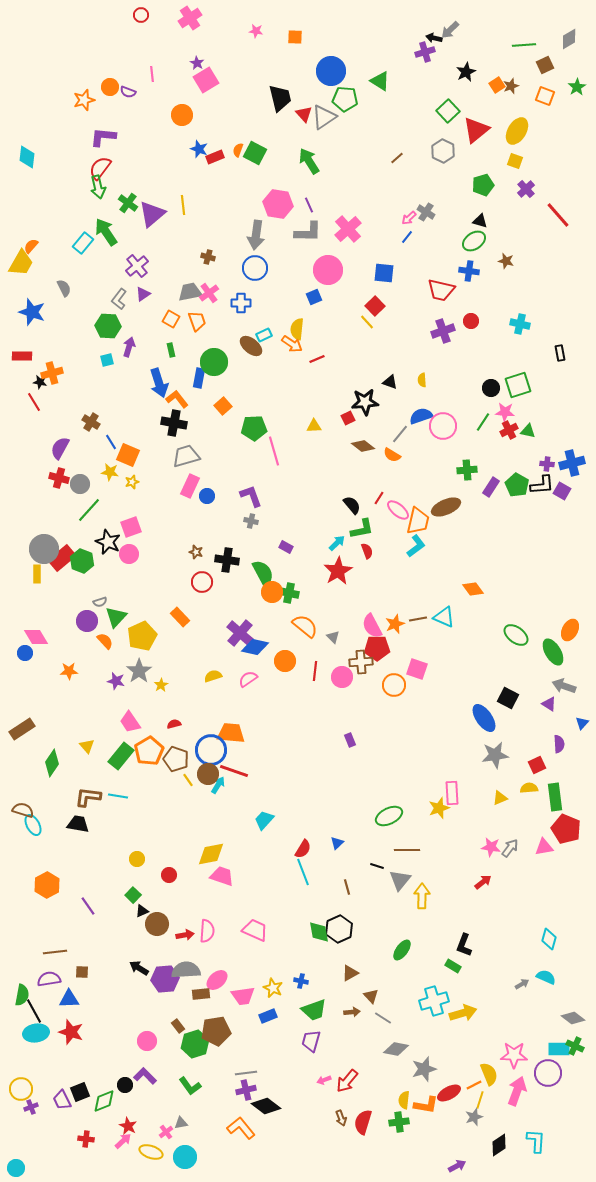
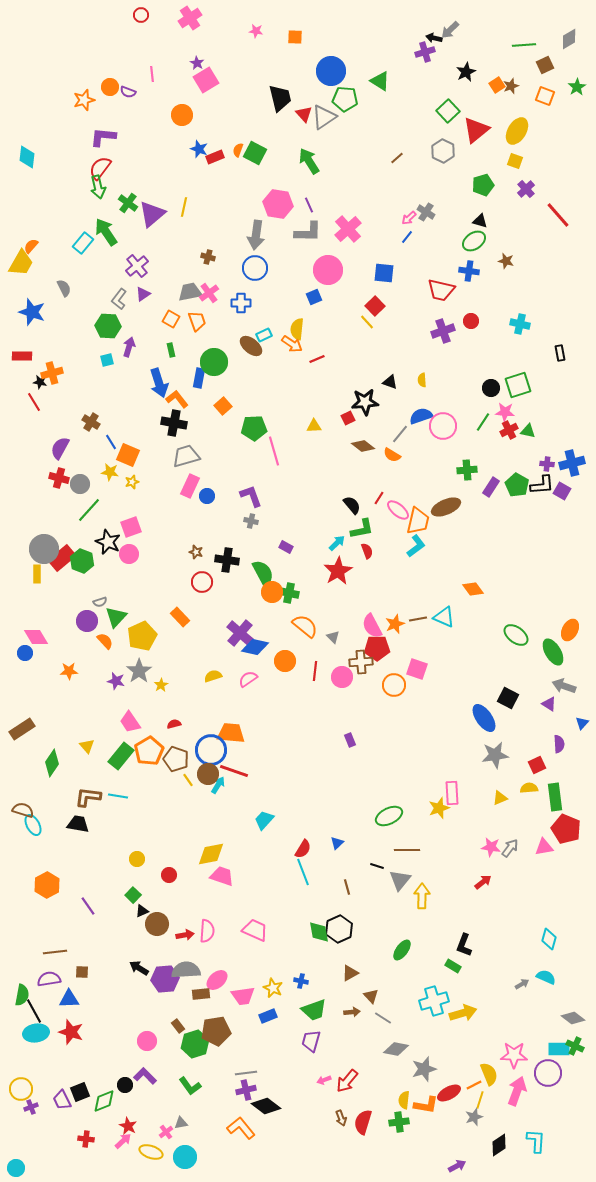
yellow line at (183, 205): moved 1 px right, 2 px down; rotated 18 degrees clockwise
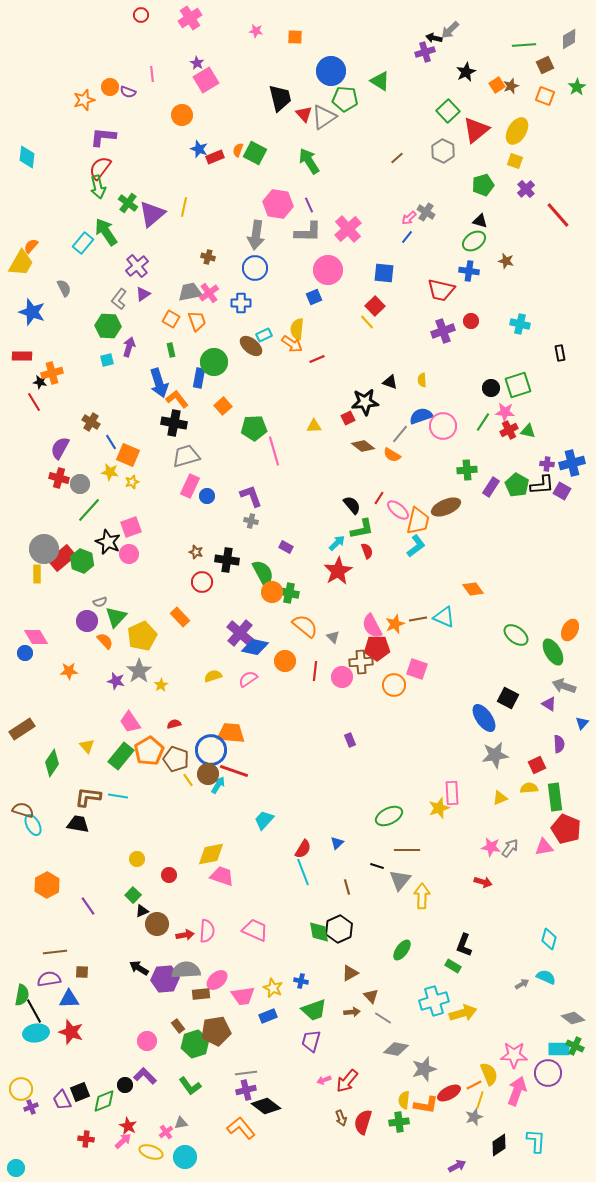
red arrow at (483, 882): rotated 54 degrees clockwise
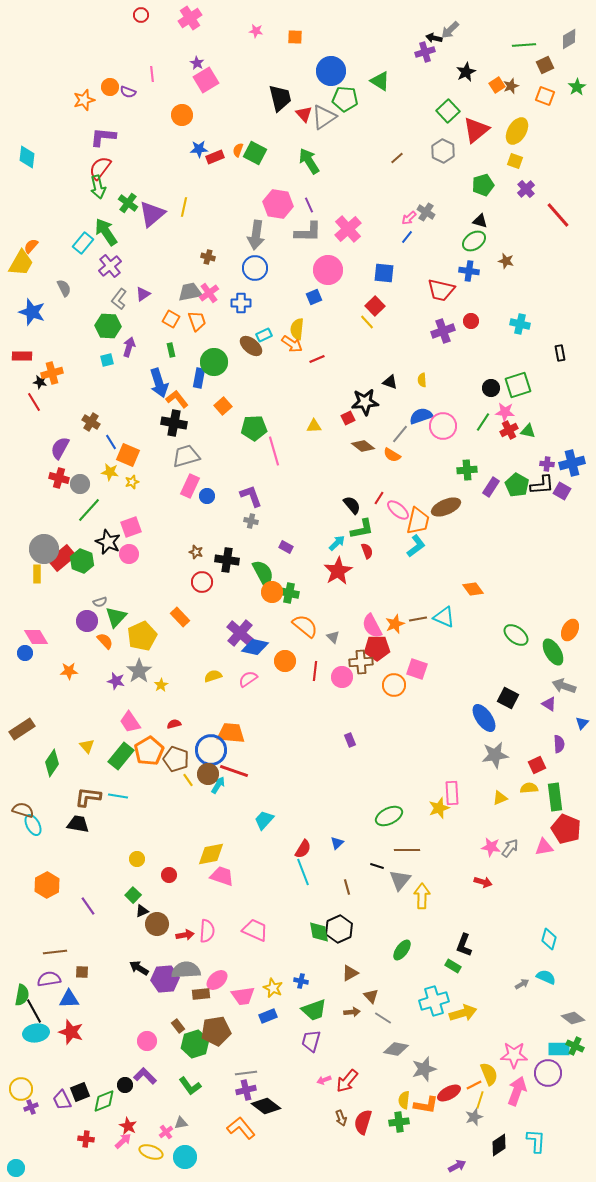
blue star at (199, 149): rotated 24 degrees counterclockwise
purple cross at (137, 266): moved 27 px left
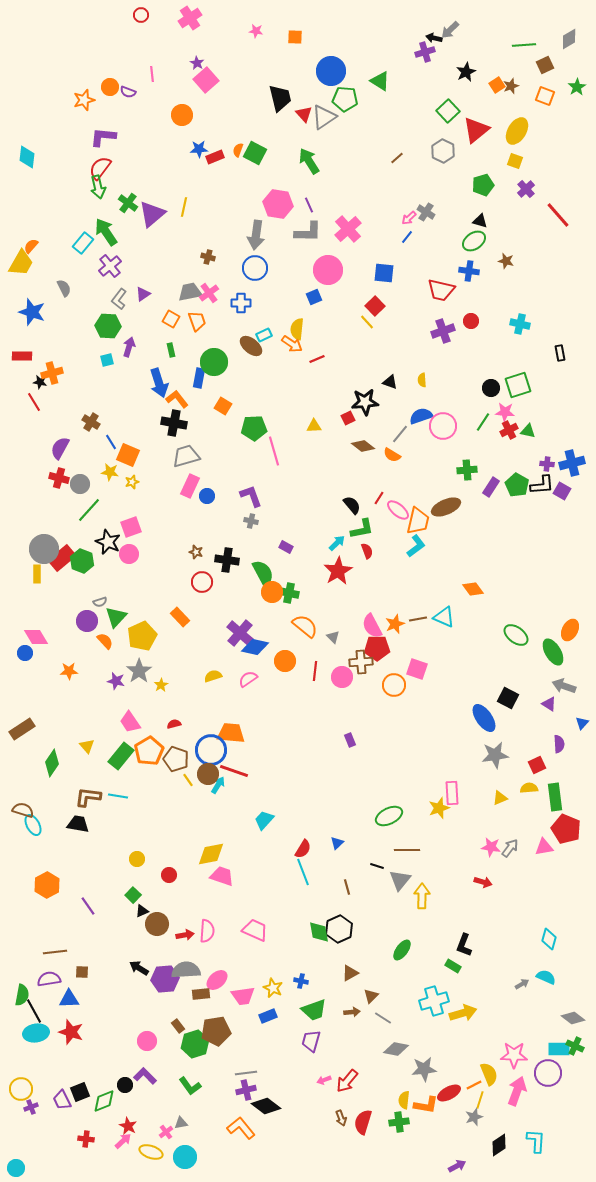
pink square at (206, 80): rotated 10 degrees counterclockwise
orange square at (223, 406): rotated 18 degrees counterclockwise
brown triangle at (371, 996): rotated 28 degrees clockwise
gray star at (424, 1069): rotated 10 degrees clockwise
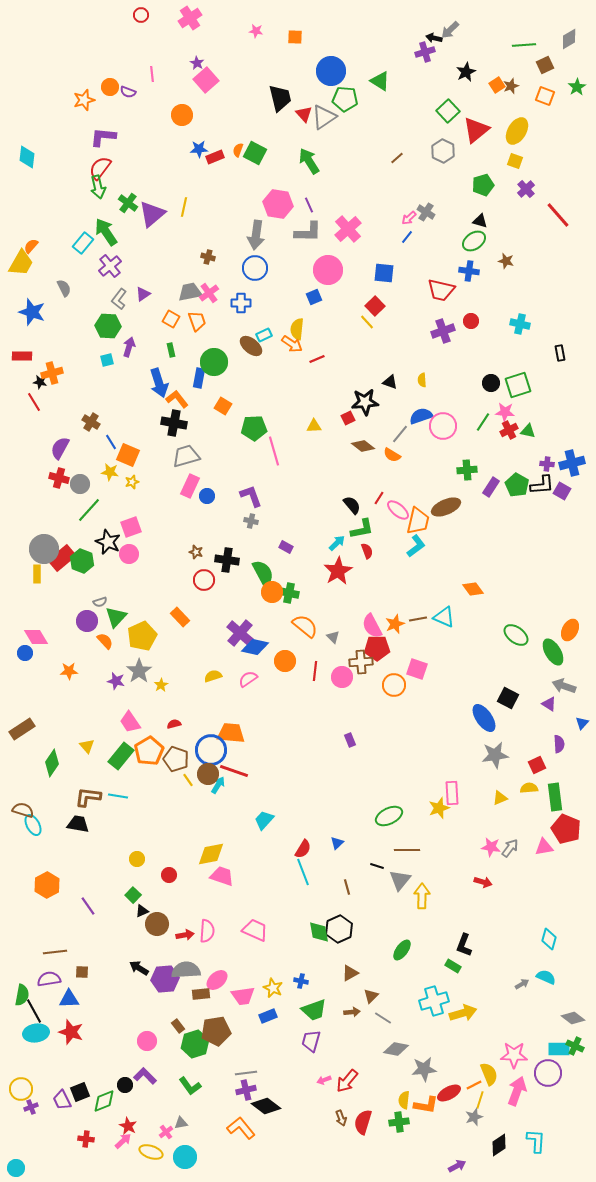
black circle at (491, 388): moved 5 px up
red circle at (202, 582): moved 2 px right, 2 px up
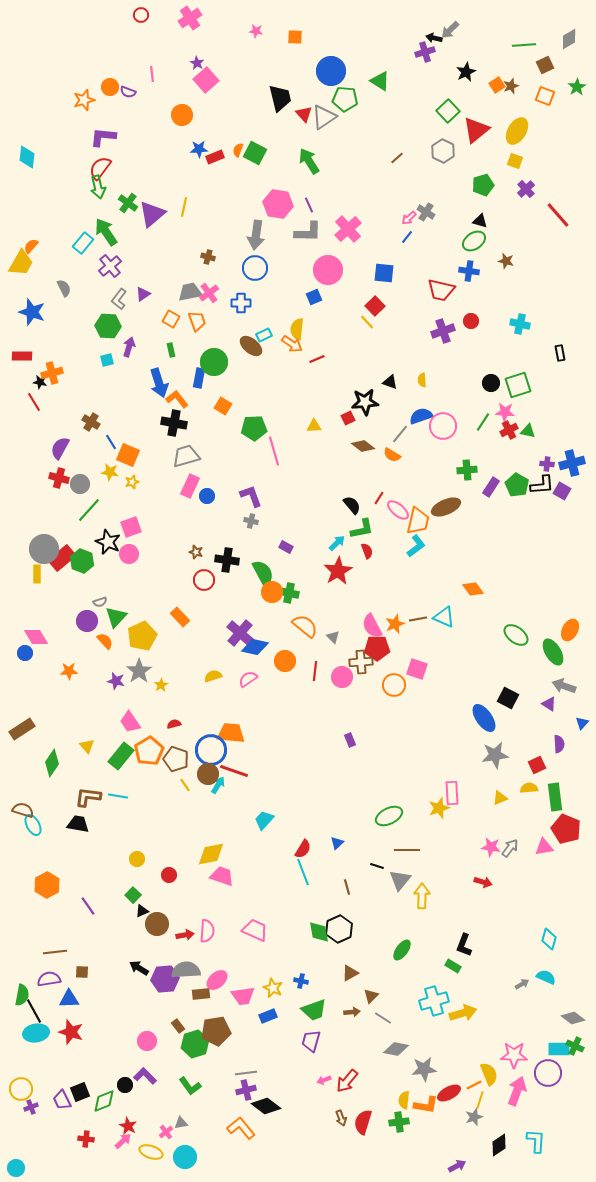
yellow line at (188, 780): moved 3 px left, 5 px down
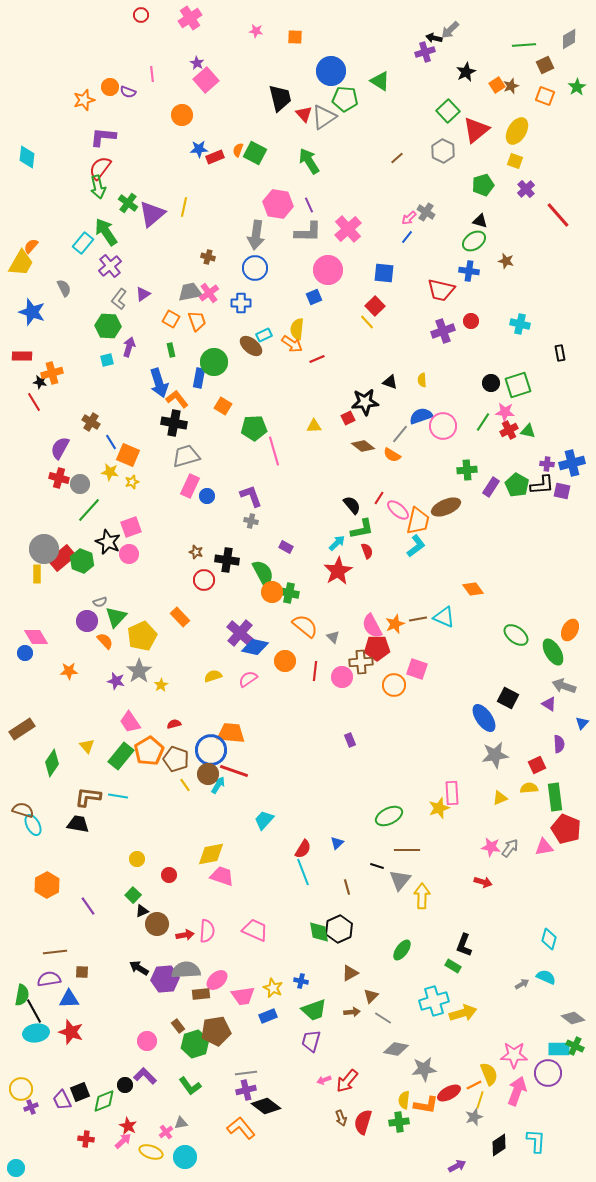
purple square at (562, 491): rotated 18 degrees counterclockwise
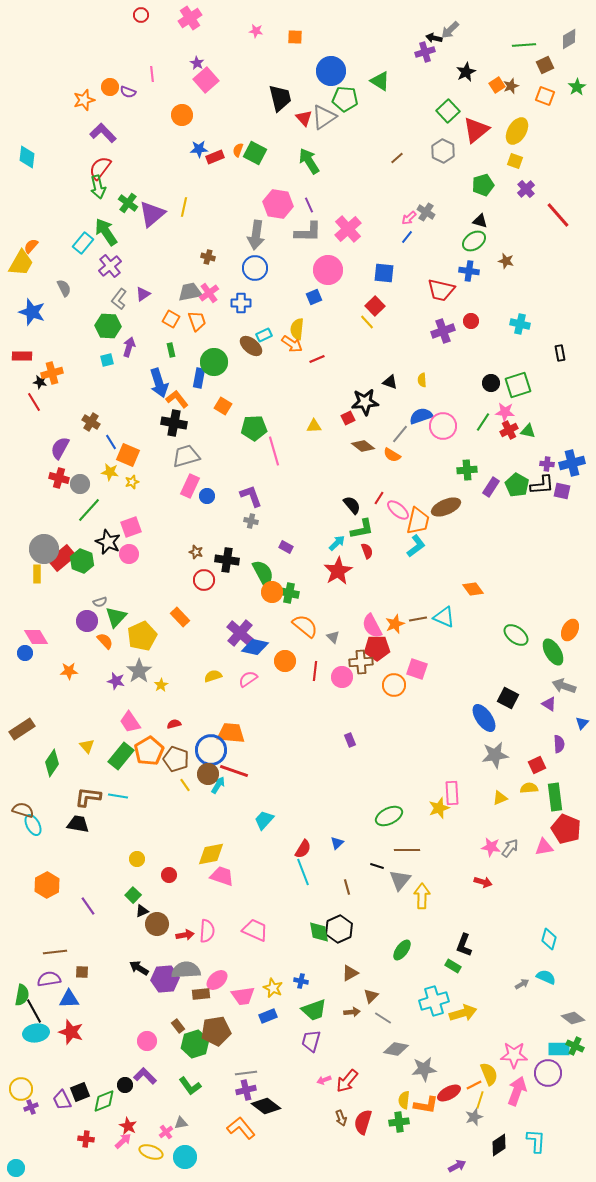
red triangle at (304, 114): moved 4 px down
purple L-shape at (103, 137): moved 4 px up; rotated 40 degrees clockwise
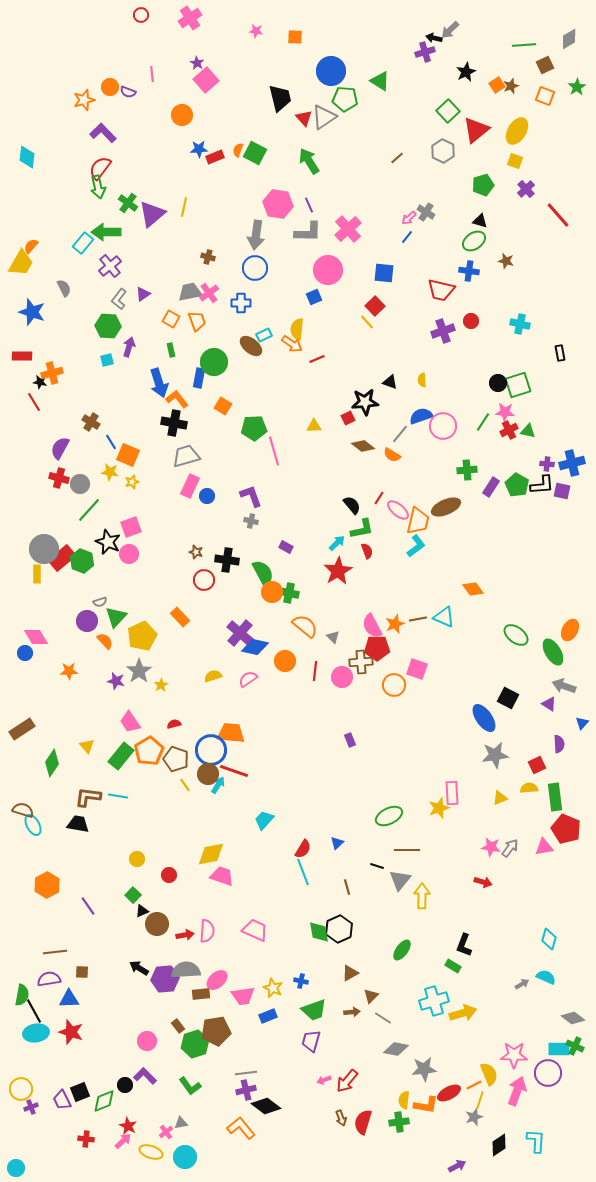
green arrow at (106, 232): rotated 56 degrees counterclockwise
black circle at (491, 383): moved 7 px right
